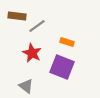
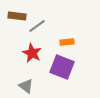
orange rectangle: rotated 24 degrees counterclockwise
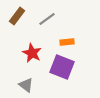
brown rectangle: rotated 60 degrees counterclockwise
gray line: moved 10 px right, 7 px up
gray triangle: moved 1 px up
